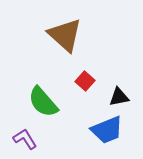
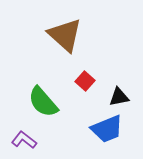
blue trapezoid: moved 1 px up
purple L-shape: moved 1 px left, 1 px down; rotated 20 degrees counterclockwise
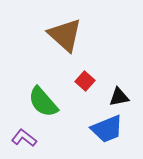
purple L-shape: moved 2 px up
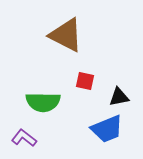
brown triangle: moved 1 px right; rotated 15 degrees counterclockwise
red square: rotated 30 degrees counterclockwise
green semicircle: rotated 48 degrees counterclockwise
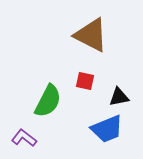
brown triangle: moved 25 px right
green semicircle: moved 5 px right, 1 px up; rotated 64 degrees counterclockwise
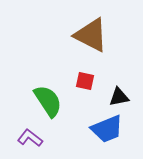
green semicircle: rotated 60 degrees counterclockwise
purple L-shape: moved 6 px right
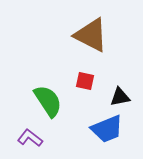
black triangle: moved 1 px right
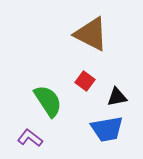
brown triangle: moved 1 px up
red square: rotated 24 degrees clockwise
black triangle: moved 3 px left
blue trapezoid: rotated 12 degrees clockwise
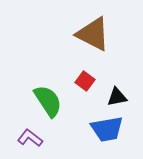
brown triangle: moved 2 px right
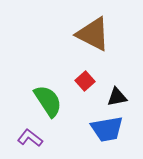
red square: rotated 12 degrees clockwise
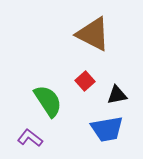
black triangle: moved 2 px up
